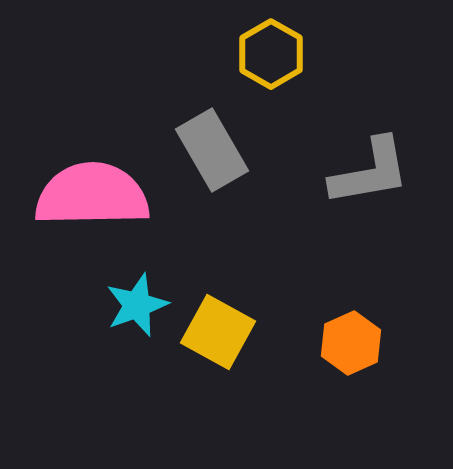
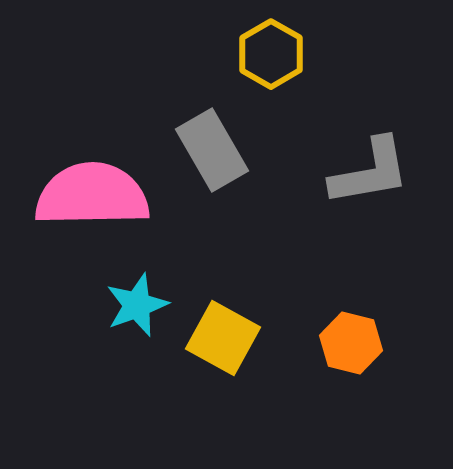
yellow square: moved 5 px right, 6 px down
orange hexagon: rotated 22 degrees counterclockwise
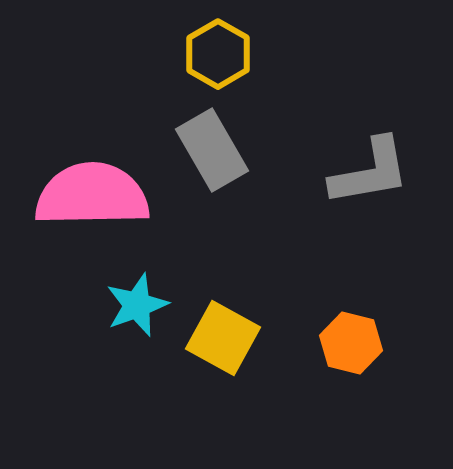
yellow hexagon: moved 53 px left
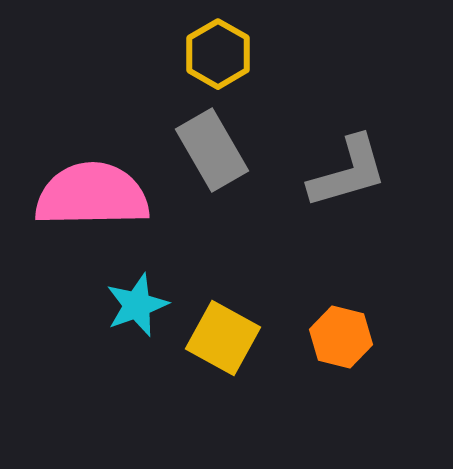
gray L-shape: moved 22 px left; rotated 6 degrees counterclockwise
orange hexagon: moved 10 px left, 6 px up
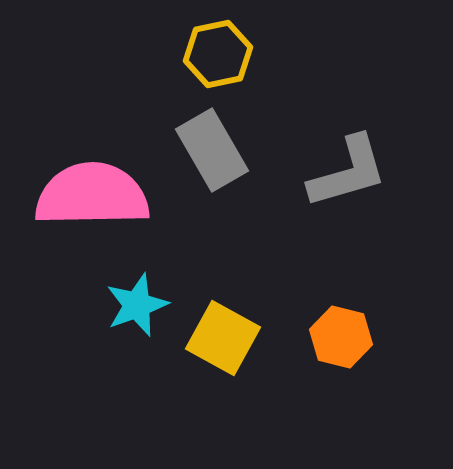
yellow hexagon: rotated 18 degrees clockwise
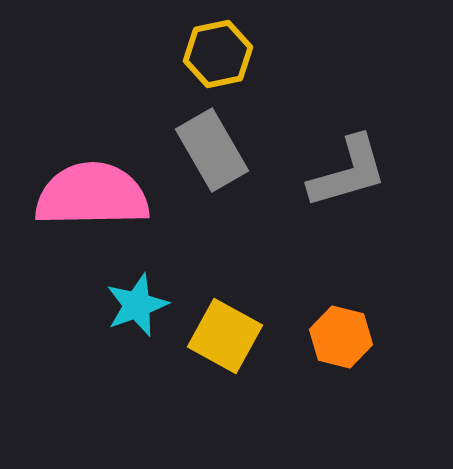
yellow square: moved 2 px right, 2 px up
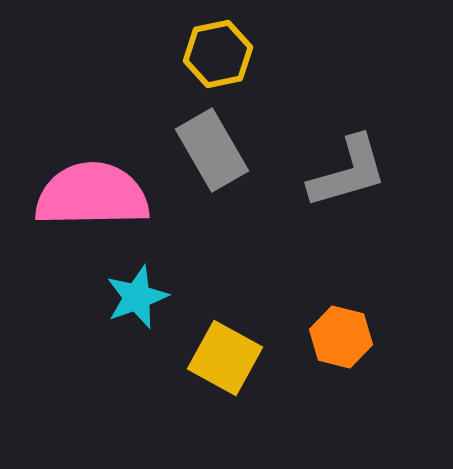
cyan star: moved 8 px up
yellow square: moved 22 px down
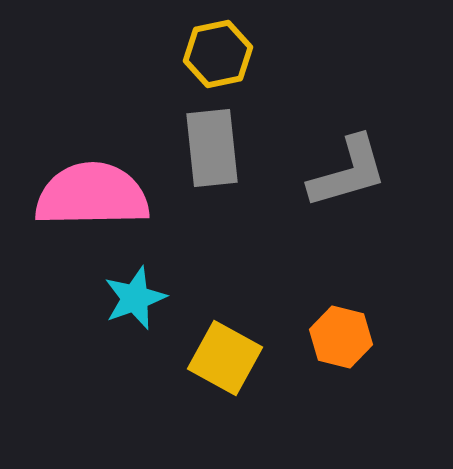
gray rectangle: moved 2 px up; rotated 24 degrees clockwise
cyan star: moved 2 px left, 1 px down
